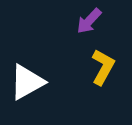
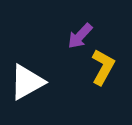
purple arrow: moved 9 px left, 15 px down
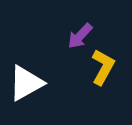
white triangle: moved 1 px left, 1 px down
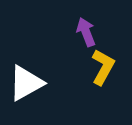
purple arrow: moved 6 px right, 4 px up; rotated 116 degrees clockwise
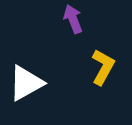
purple arrow: moved 13 px left, 13 px up
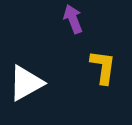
yellow L-shape: rotated 21 degrees counterclockwise
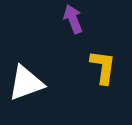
white triangle: rotated 9 degrees clockwise
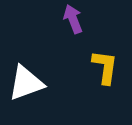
yellow L-shape: moved 2 px right
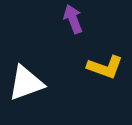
yellow L-shape: rotated 102 degrees clockwise
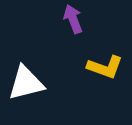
white triangle: rotated 6 degrees clockwise
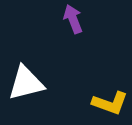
yellow L-shape: moved 5 px right, 36 px down
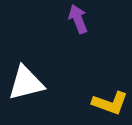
purple arrow: moved 5 px right
